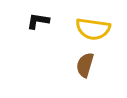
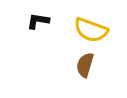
yellow semicircle: moved 2 px left, 1 px down; rotated 12 degrees clockwise
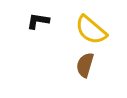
yellow semicircle: rotated 20 degrees clockwise
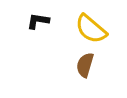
yellow semicircle: moved 1 px up
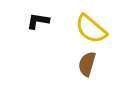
brown semicircle: moved 2 px right, 1 px up
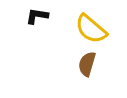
black L-shape: moved 1 px left, 5 px up
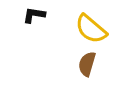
black L-shape: moved 3 px left, 1 px up
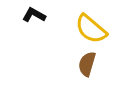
black L-shape: rotated 20 degrees clockwise
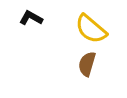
black L-shape: moved 3 px left, 3 px down
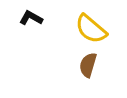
brown semicircle: moved 1 px right, 1 px down
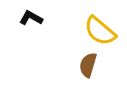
yellow semicircle: moved 9 px right, 2 px down
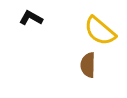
brown semicircle: rotated 15 degrees counterclockwise
